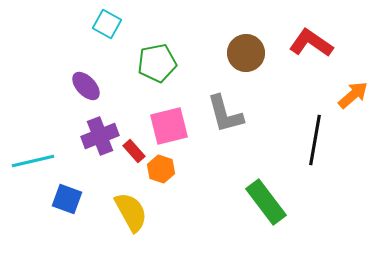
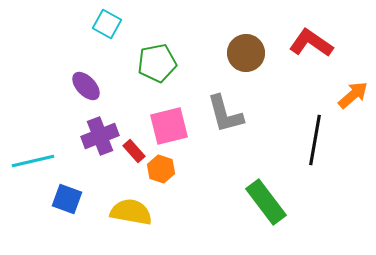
yellow semicircle: rotated 51 degrees counterclockwise
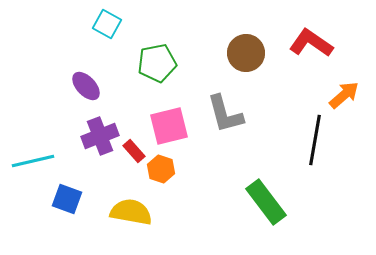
orange arrow: moved 9 px left
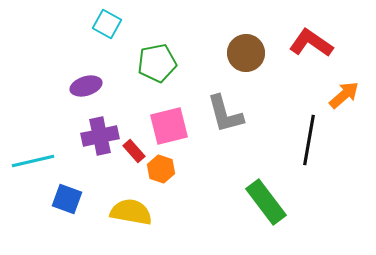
purple ellipse: rotated 64 degrees counterclockwise
purple cross: rotated 9 degrees clockwise
black line: moved 6 px left
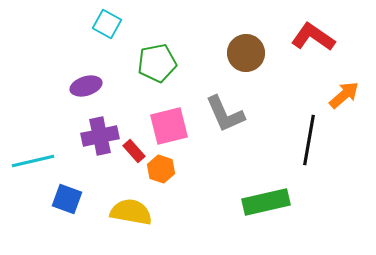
red L-shape: moved 2 px right, 6 px up
gray L-shape: rotated 9 degrees counterclockwise
green rectangle: rotated 66 degrees counterclockwise
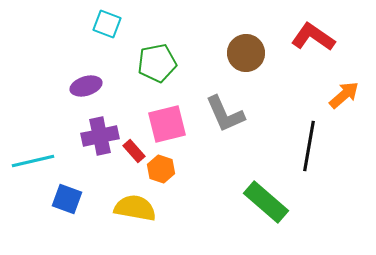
cyan square: rotated 8 degrees counterclockwise
pink square: moved 2 px left, 2 px up
black line: moved 6 px down
green rectangle: rotated 54 degrees clockwise
yellow semicircle: moved 4 px right, 4 px up
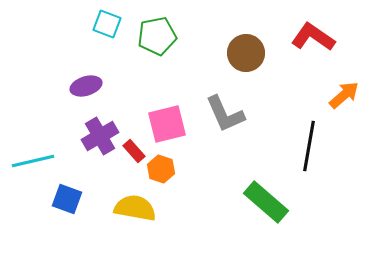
green pentagon: moved 27 px up
purple cross: rotated 18 degrees counterclockwise
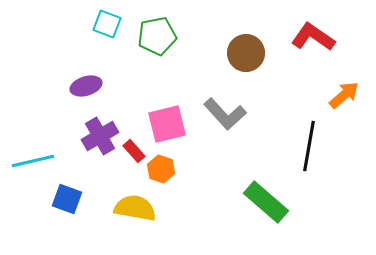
gray L-shape: rotated 18 degrees counterclockwise
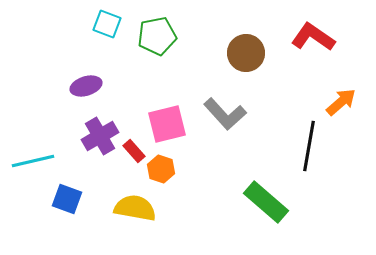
orange arrow: moved 3 px left, 7 px down
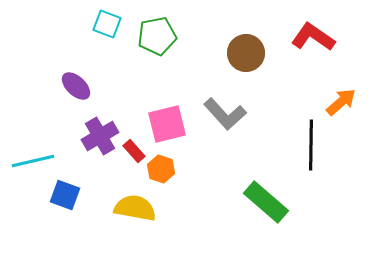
purple ellipse: moved 10 px left; rotated 60 degrees clockwise
black line: moved 2 px right, 1 px up; rotated 9 degrees counterclockwise
blue square: moved 2 px left, 4 px up
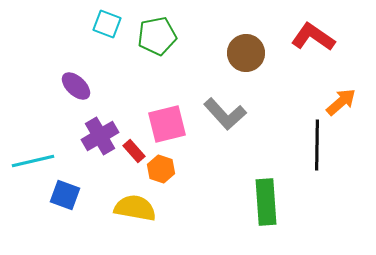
black line: moved 6 px right
green rectangle: rotated 45 degrees clockwise
